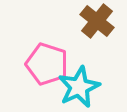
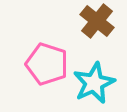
cyan star: moved 15 px right, 4 px up
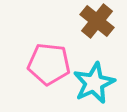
pink pentagon: moved 2 px right; rotated 12 degrees counterclockwise
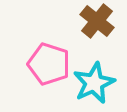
pink pentagon: rotated 12 degrees clockwise
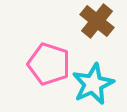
cyan star: moved 1 px left, 1 px down
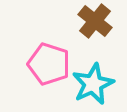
brown cross: moved 2 px left
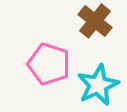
cyan star: moved 5 px right, 1 px down
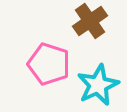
brown cross: moved 5 px left; rotated 16 degrees clockwise
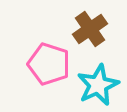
brown cross: moved 8 px down
